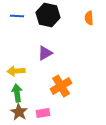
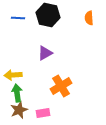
blue line: moved 1 px right, 2 px down
yellow arrow: moved 3 px left, 4 px down
brown star: moved 2 px up; rotated 18 degrees clockwise
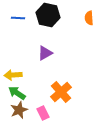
orange cross: moved 6 px down; rotated 10 degrees counterclockwise
green arrow: rotated 48 degrees counterclockwise
pink rectangle: rotated 72 degrees clockwise
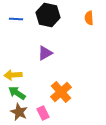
blue line: moved 2 px left, 1 px down
brown star: moved 2 px down; rotated 24 degrees counterclockwise
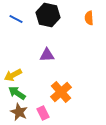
blue line: rotated 24 degrees clockwise
purple triangle: moved 2 px right, 2 px down; rotated 28 degrees clockwise
yellow arrow: rotated 24 degrees counterclockwise
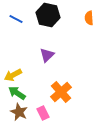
purple triangle: rotated 42 degrees counterclockwise
